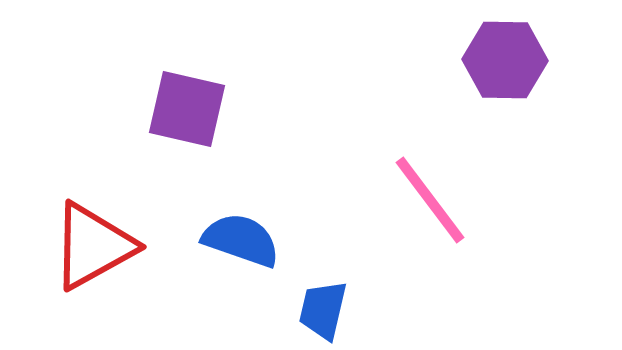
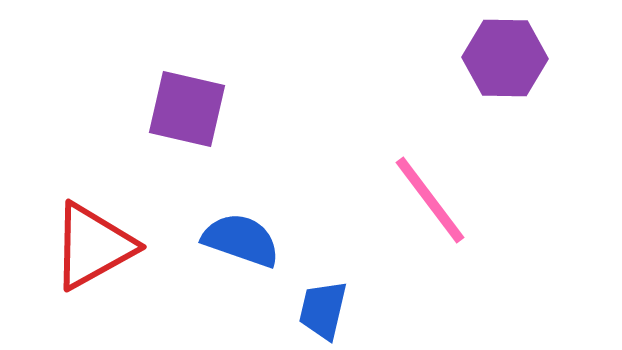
purple hexagon: moved 2 px up
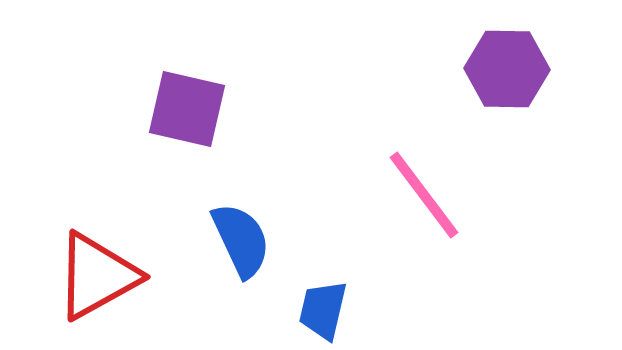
purple hexagon: moved 2 px right, 11 px down
pink line: moved 6 px left, 5 px up
blue semicircle: rotated 46 degrees clockwise
red triangle: moved 4 px right, 30 px down
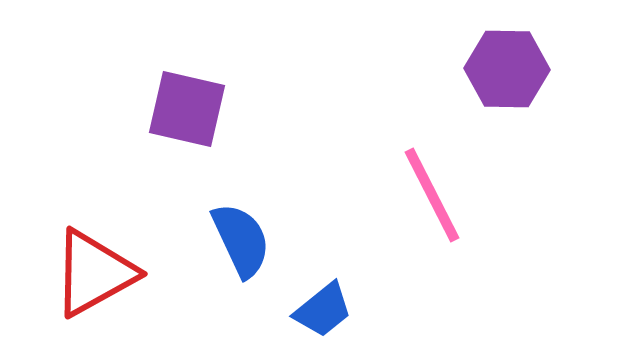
pink line: moved 8 px right; rotated 10 degrees clockwise
red triangle: moved 3 px left, 3 px up
blue trapezoid: rotated 142 degrees counterclockwise
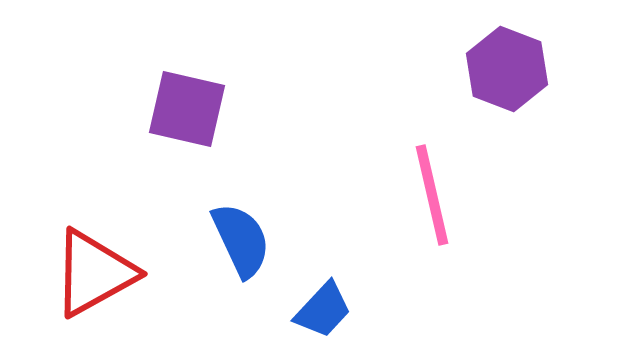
purple hexagon: rotated 20 degrees clockwise
pink line: rotated 14 degrees clockwise
blue trapezoid: rotated 8 degrees counterclockwise
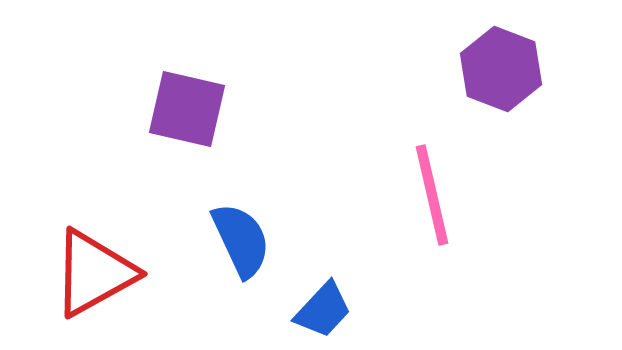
purple hexagon: moved 6 px left
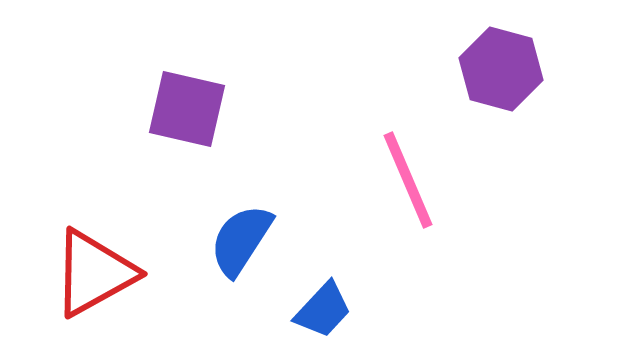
purple hexagon: rotated 6 degrees counterclockwise
pink line: moved 24 px left, 15 px up; rotated 10 degrees counterclockwise
blue semicircle: rotated 122 degrees counterclockwise
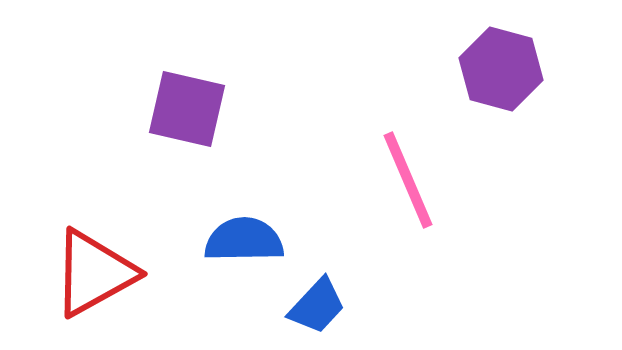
blue semicircle: moved 3 px right; rotated 56 degrees clockwise
blue trapezoid: moved 6 px left, 4 px up
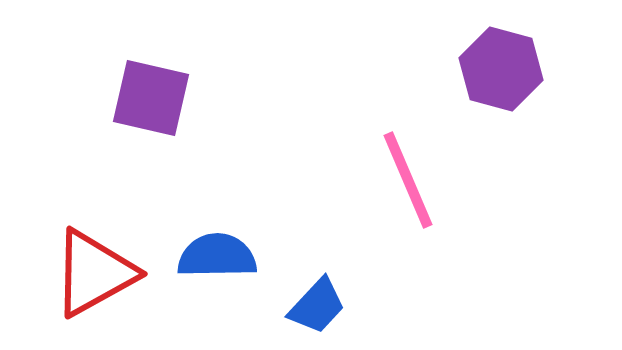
purple square: moved 36 px left, 11 px up
blue semicircle: moved 27 px left, 16 px down
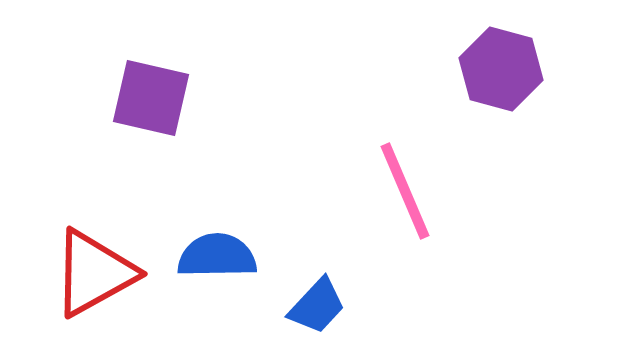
pink line: moved 3 px left, 11 px down
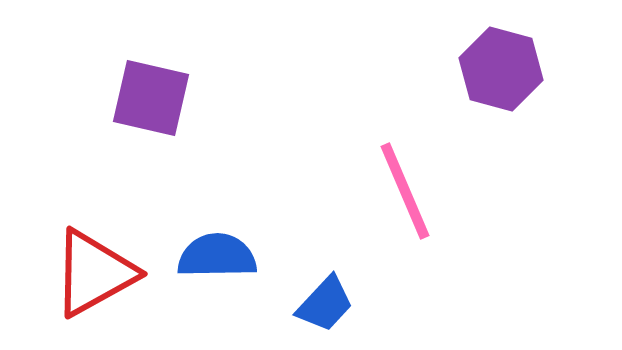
blue trapezoid: moved 8 px right, 2 px up
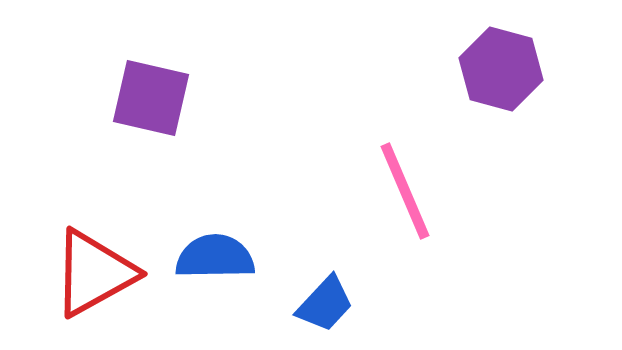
blue semicircle: moved 2 px left, 1 px down
